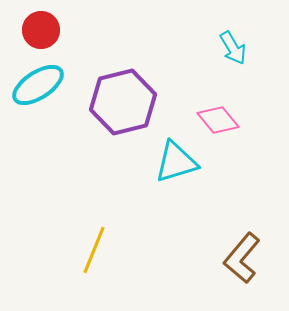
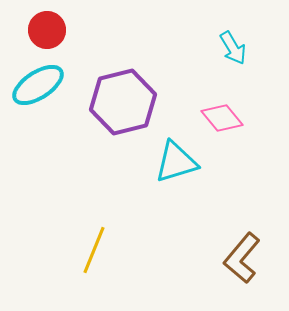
red circle: moved 6 px right
pink diamond: moved 4 px right, 2 px up
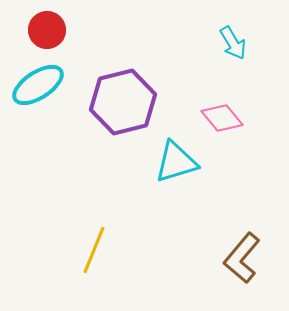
cyan arrow: moved 5 px up
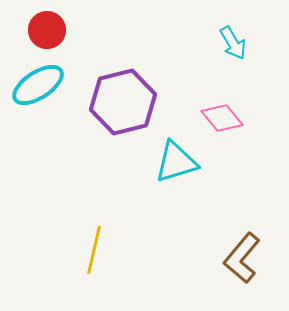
yellow line: rotated 9 degrees counterclockwise
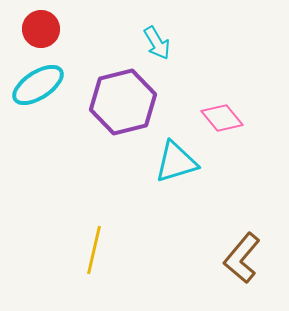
red circle: moved 6 px left, 1 px up
cyan arrow: moved 76 px left
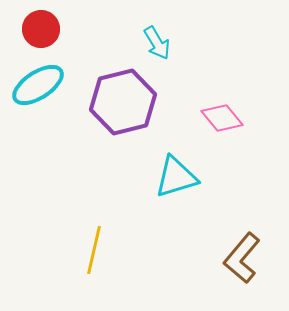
cyan triangle: moved 15 px down
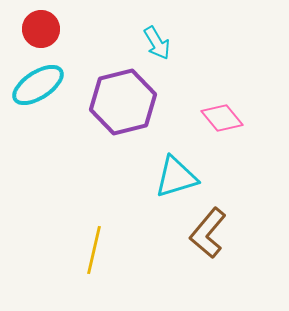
brown L-shape: moved 34 px left, 25 px up
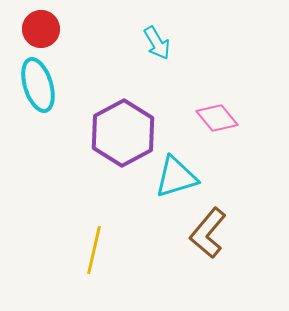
cyan ellipse: rotated 74 degrees counterclockwise
purple hexagon: moved 31 px down; rotated 14 degrees counterclockwise
pink diamond: moved 5 px left
